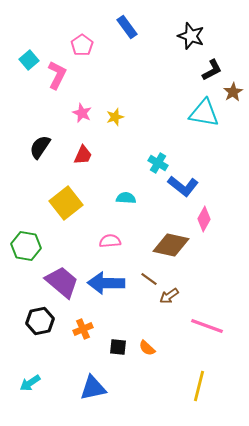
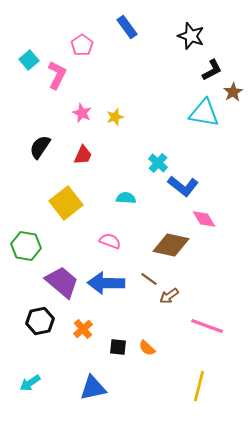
cyan cross: rotated 12 degrees clockwise
pink diamond: rotated 60 degrees counterclockwise
pink semicircle: rotated 25 degrees clockwise
orange cross: rotated 18 degrees counterclockwise
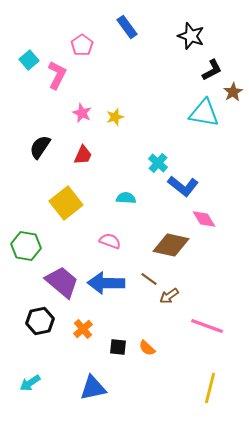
yellow line: moved 11 px right, 2 px down
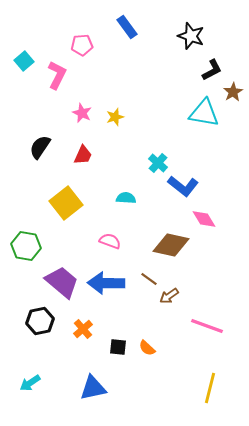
pink pentagon: rotated 30 degrees clockwise
cyan square: moved 5 px left, 1 px down
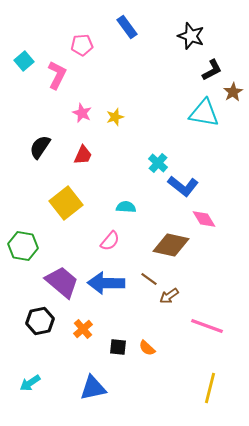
cyan semicircle: moved 9 px down
pink semicircle: rotated 110 degrees clockwise
green hexagon: moved 3 px left
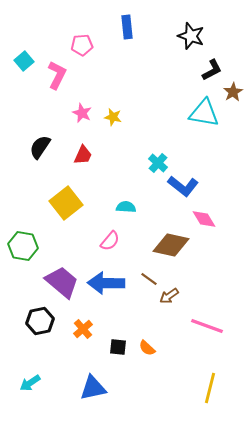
blue rectangle: rotated 30 degrees clockwise
yellow star: moved 2 px left; rotated 30 degrees clockwise
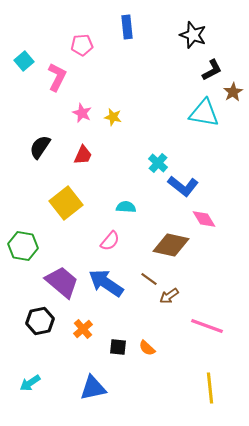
black star: moved 2 px right, 1 px up
pink L-shape: moved 2 px down
blue arrow: rotated 33 degrees clockwise
yellow line: rotated 20 degrees counterclockwise
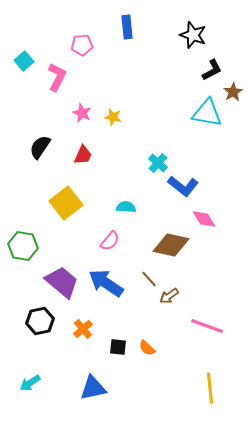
cyan triangle: moved 3 px right
brown line: rotated 12 degrees clockwise
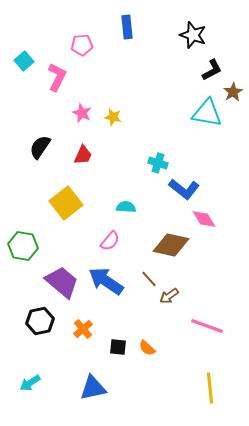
cyan cross: rotated 24 degrees counterclockwise
blue L-shape: moved 1 px right, 3 px down
blue arrow: moved 2 px up
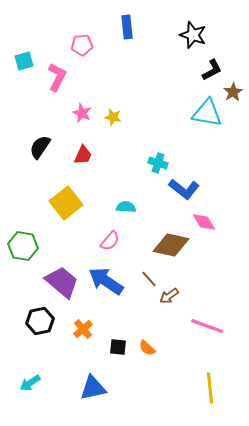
cyan square: rotated 24 degrees clockwise
pink diamond: moved 3 px down
